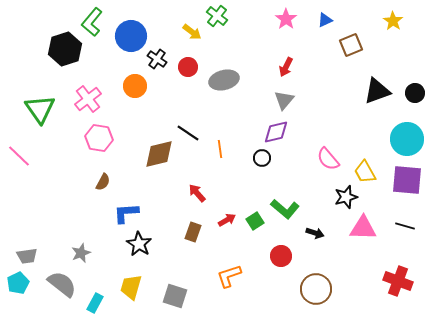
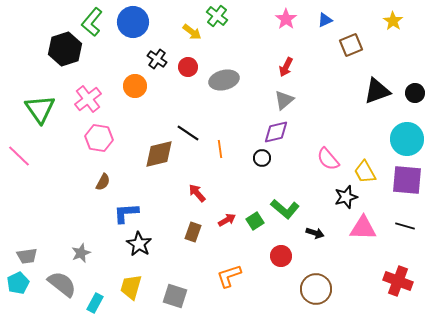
blue circle at (131, 36): moved 2 px right, 14 px up
gray triangle at (284, 100): rotated 10 degrees clockwise
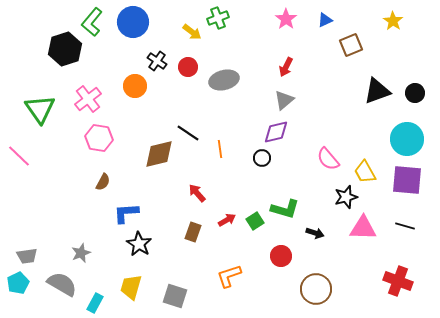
green cross at (217, 16): moved 1 px right, 2 px down; rotated 30 degrees clockwise
black cross at (157, 59): moved 2 px down
green L-shape at (285, 209): rotated 24 degrees counterclockwise
gray semicircle at (62, 284): rotated 8 degrees counterclockwise
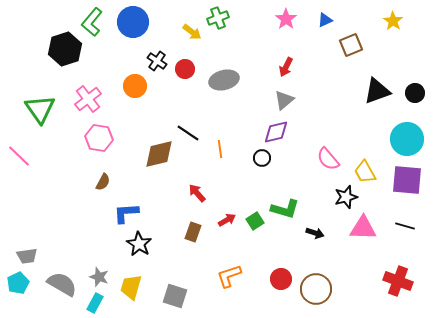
red circle at (188, 67): moved 3 px left, 2 px down
gray star at (81, 253): moved 18 px right, 24 px down; rotated 30 degrees counterclockwise
red circle at (281, 256): moved 23 px down
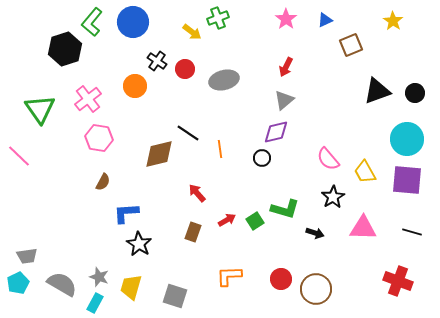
black star at (346, 197): moved 13 px left; rotated 15 degrees counterclockwise
black line at (405, 226): moved 7 px right, 6 px down
orange L-shape at (229, 276): rotated 16 degrees clockwise
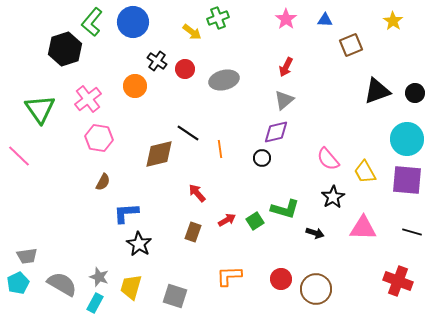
blue triangle at (325, 20): rotated 28 degrees clockwise
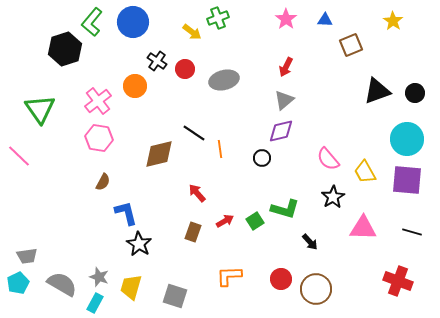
pink cross at (88, 99): moved 10 px right, 2 px down
purple diamond at (276, 132): moved 5 px right, 1 px up
black line at (188, 133): moved 6 px right
blue L-shape at (126, 213): rotated 80 degrees clockwise
red arrow at (227, 220): moved 2 px left, 1 px down
black arrow at (315, 233): moved 5 px left, 9 px down; rotated 30 degrees clockwise
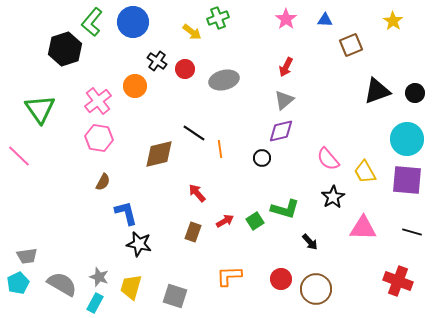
black star at (139, 244): rotated 20 degrees counterclockwise
